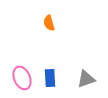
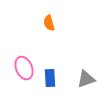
pink ellipse: moved 2 px right, 10 px up
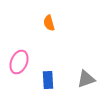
pink ellipse: moved 5 px left, 6 px up; rotated 45 degrees clockwise
blue rectangle: moved 2 px left, 2 px down
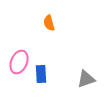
blue rectangle: moved 7 px left, 6 px up
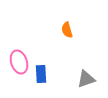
orange semicircle: moved 18 px right, 7 px down
pink ellipse: rotated 40 degrees counterclockwise
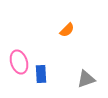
orange semicircle: rotated 119 degrees counterclockwise
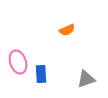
orange semicircle: rotated 21 degrees clockwise
pink ellipse: moved 1 px left
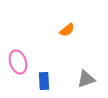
orange semicircle: rotated 14 degrees counterclockwise
blue rectangle: moved 3 px right, 7 px down
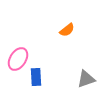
pink ellipse: moved 3 px up; rotated 50 degrees clockwise
blue rectangle: moved 8 px left, 4 px up
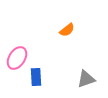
pink ellipse: moved 1 px left, 1 px up
